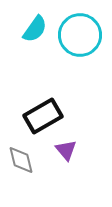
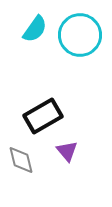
purple triangle: moved 1 px right, 1 px down
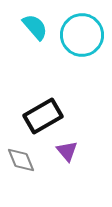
cyan semicircle: moved 2 px up; rotated 76 degrees counterclockwise
cyan circle: moved 2 px right
gray diamond: rotated 8 degrees counterclockwise
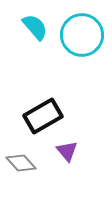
gray diamond: moved 3 px down; rotated 20 degrees counterclockwise
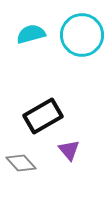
cyan semicircle: moved 4 px left, 7 px down; rotated 64 degrees counterclockwise
purple triangle: moved 2 px right, 1 px up
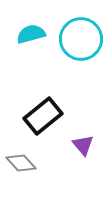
cyan circle: moved 1 px left, 4 px down
black rectangle: rotated 9 degrees counterclockwise
purple triangle: moved 14 px right, 5 px up
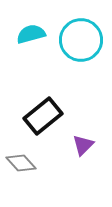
cyan circle: moved 1 px down
purple triangle: rotated 25 degrees clockwise
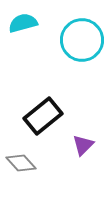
cyan semicircle: moved 8 px left, 11 px up
cyan circle: moved 1 px right
